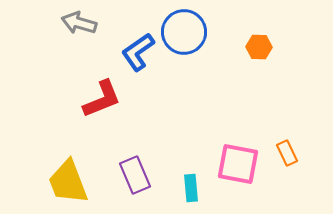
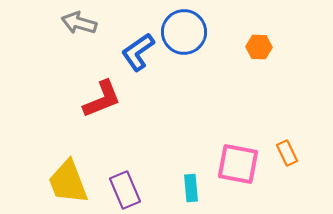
purple rectangle: moved 10 px left, 15 px down
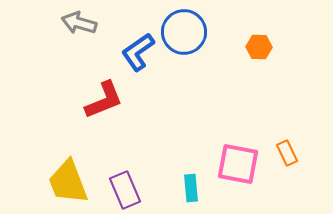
red L-shape: moved 2 px right, 1 px down
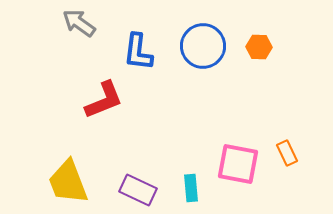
gray arrow: rotated 20 degrees clockwise
blue circle: moved 19 px right, 14 px down
blue L-shape: rotated 48 degrees counterclockwise
purple rectangle: moved 13 px right; rotated 42 degrees counterclockwise
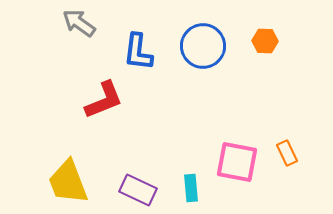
orange hexagon: moved 6 px right, 6 px up
pink square: moved 1 px left, 2 px up
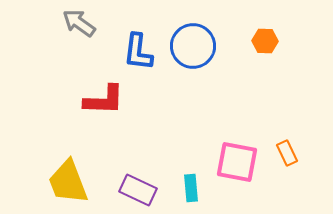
blue circle: moved 10 px left
red L-shape: rotated 24 degrees clockwise
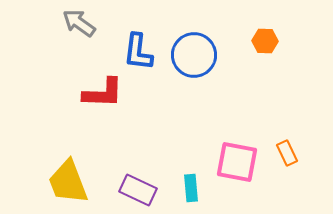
blue circle: moved 1 px right, 9 px down
red L-shape: moved 1 px left, 7 px up
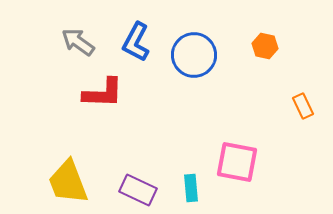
gray arrow: moved 1 px left, 19 px down
orange hexagon: moved 5 px down; rotated 10 degrees clockwise
blue L-shape: moved 2 px left, 10 px up; rotated 21 degrees clockwise
orange rectangle: moved 16 px right, 47 px up
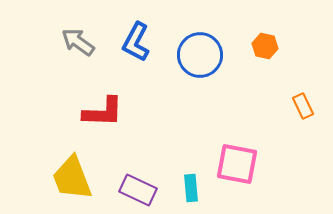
blue circle: moved 6 px right
red L-shape: moved 19 px down
pink square: moved 2 px down
yellow trapezoid: moved 4 px right, 4 px up
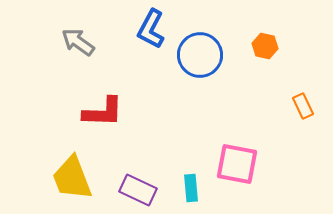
blue L-shape: moved 15 px right, 13 px up
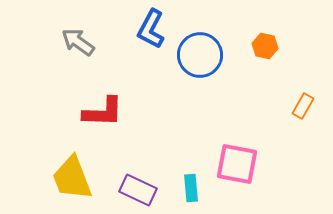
orange rectangle: rotated 55 degrees clockwise
